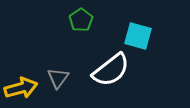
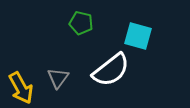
green pentagon: moved 3 px down; rotated 25 degrees counterclockwise
yellow arrow: rotated 76 degrees clockwise
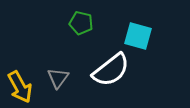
yellow arrow: moved 1 px left, 1 px up
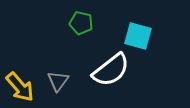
gray triangle: moved 3 px down
yellow arrow: rotated 12 degrees counterclockwise
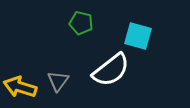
yellow arrow: rotated 148 degrees clockwise
